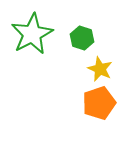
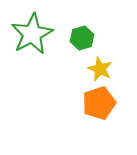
green hexagon: rotated 25 degrees clockwise
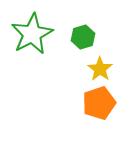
green hexagon: moved 1 px right, 1 px up
yellow star: rotated 10 degrees clockwise
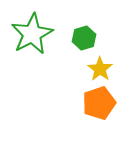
green hexagon: moved 1 px right, 1 px down
